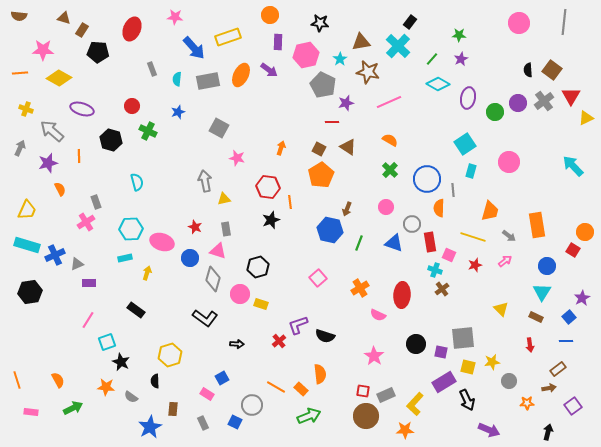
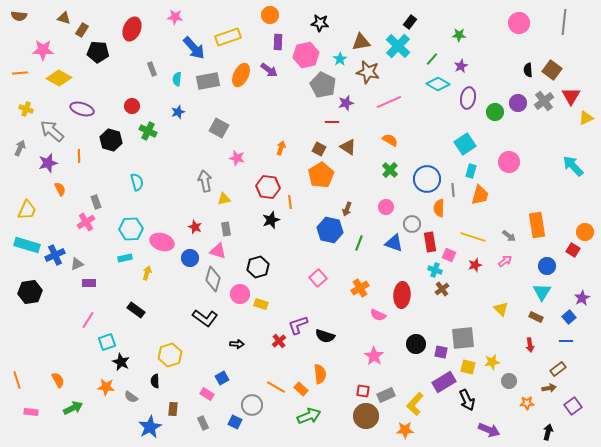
purple star at (461, 59): moved 7 px down
orange trapezoid at (490, 211): moved 10 px left, 16 px up
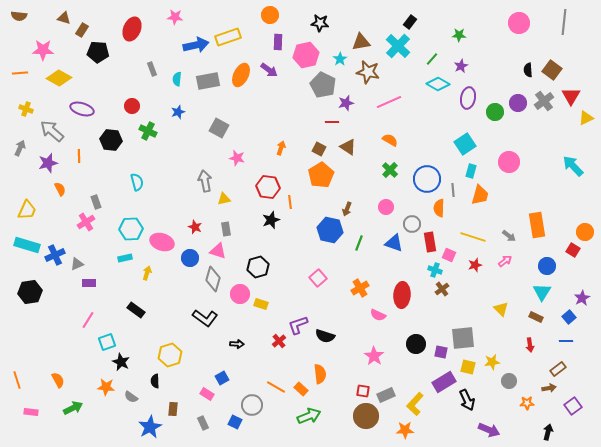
blue arrow at (194, 48): moved 2 px right, 3 px up; rotated 60 degrees counterclockwise
black hexagon at (111, 140): rotated 10 degrees counterclockwise
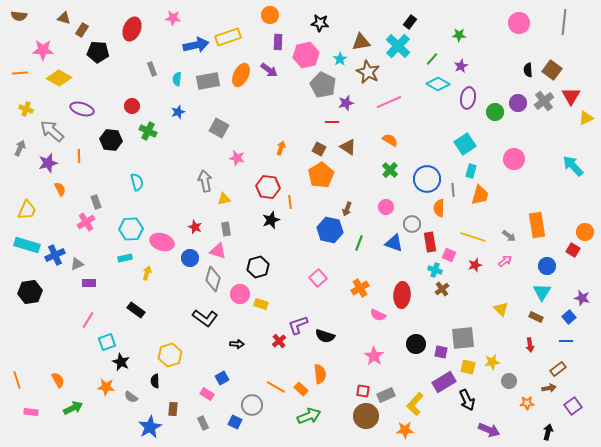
pink star at (175, 17): moved 2 px left, 1 px down
brown star at (368, 72): rotated 15 degrees clockwise
pink circle at (509, 162): moved 5 px right, 3 px up
purple star at (582, 298): rotated 28 degrees counterclockwise
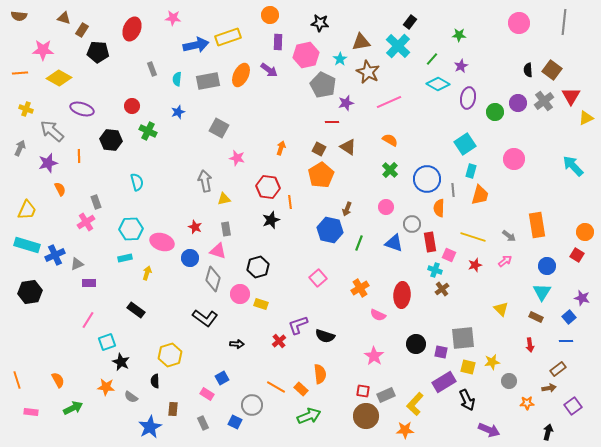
red square at (573, 250): moved 4 px right, 5 px down
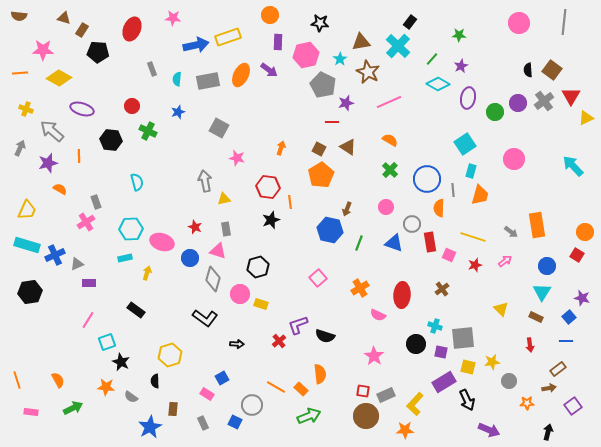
orange semicircle at (60, 189): rotated 32 degrees counterclockwise
gray arrow at (509, 236): moved 2 px right, 4 px up
cyan cross at (435, 270): moved 56 px down
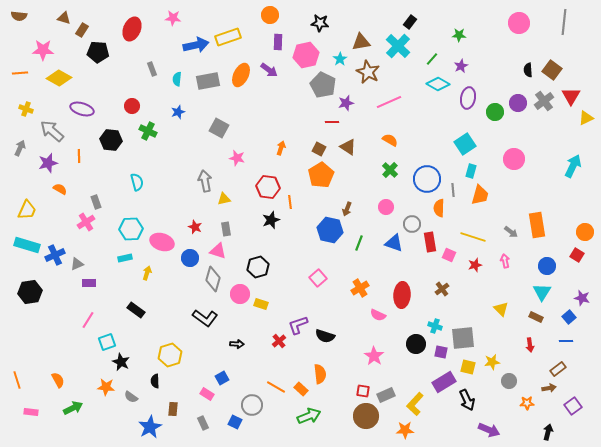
cyan arrow at (573, 166): rotated 70 degrees clockwise
pink arrow at (505, 261): rotated 64 degrees counterclockwise
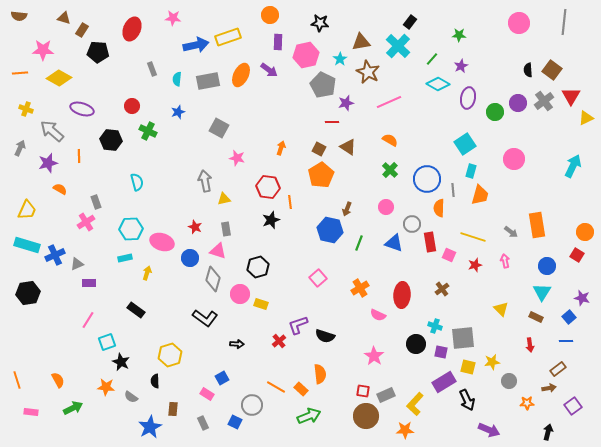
black hexagon at (30, 292): moved 2 px left, 1 px down
